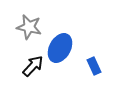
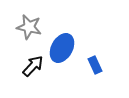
blue ellipse: moved 2 px right
blue rectangle: moved 1 px right, 1 px up
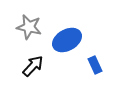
blue ellipse: moved 5 px right, 8 px up; rotated 32 degrees clockwise
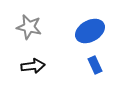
blue ellipse: moved 23 px right, 9 px up
black arrow: rotated 40 degrees clockwise
